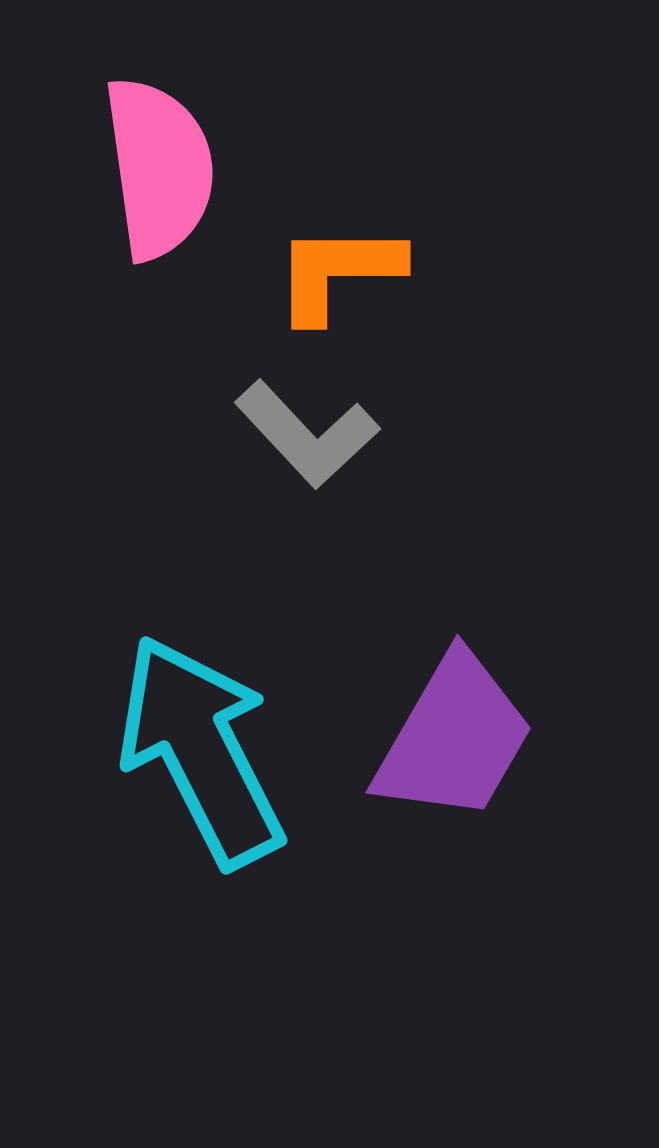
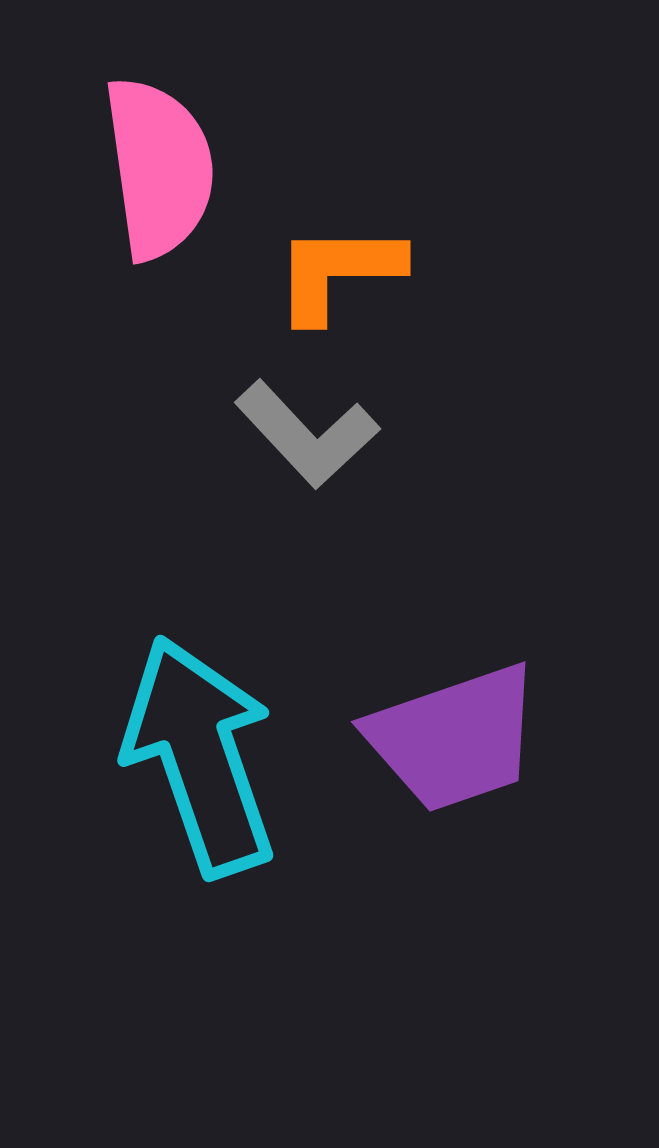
purple trapezoid: rotated 41 degrees clockwise
cyan arrow: moved 1 px left, 5 px down; rotated 8 degrees clockwise
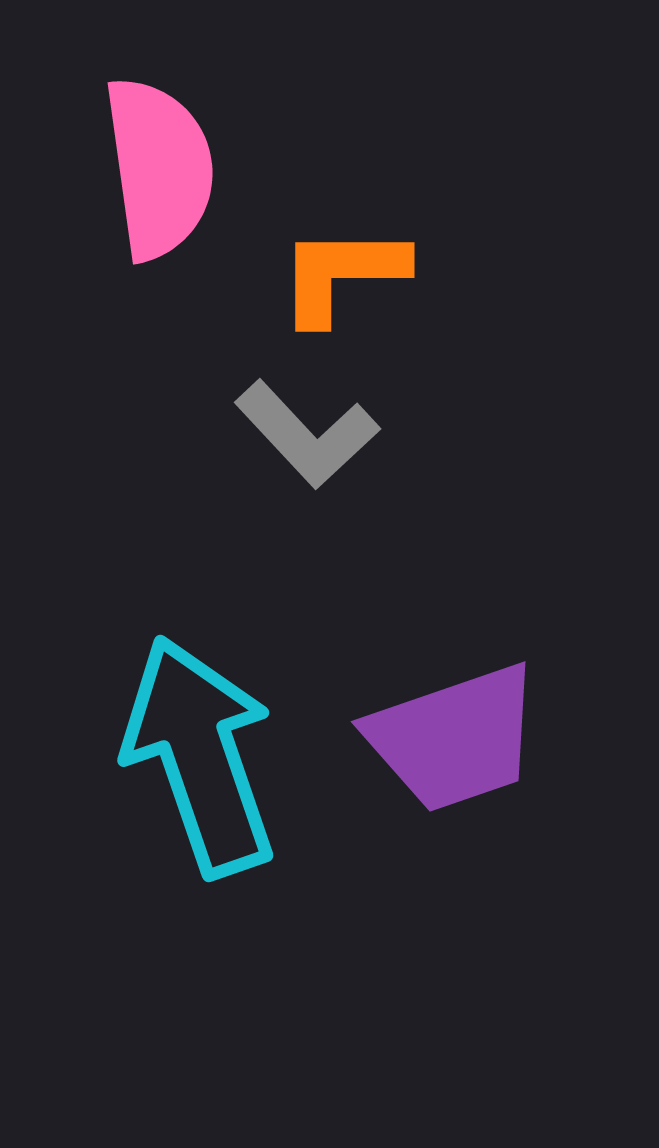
orange L-shape: moved 4 px right, 2 px down
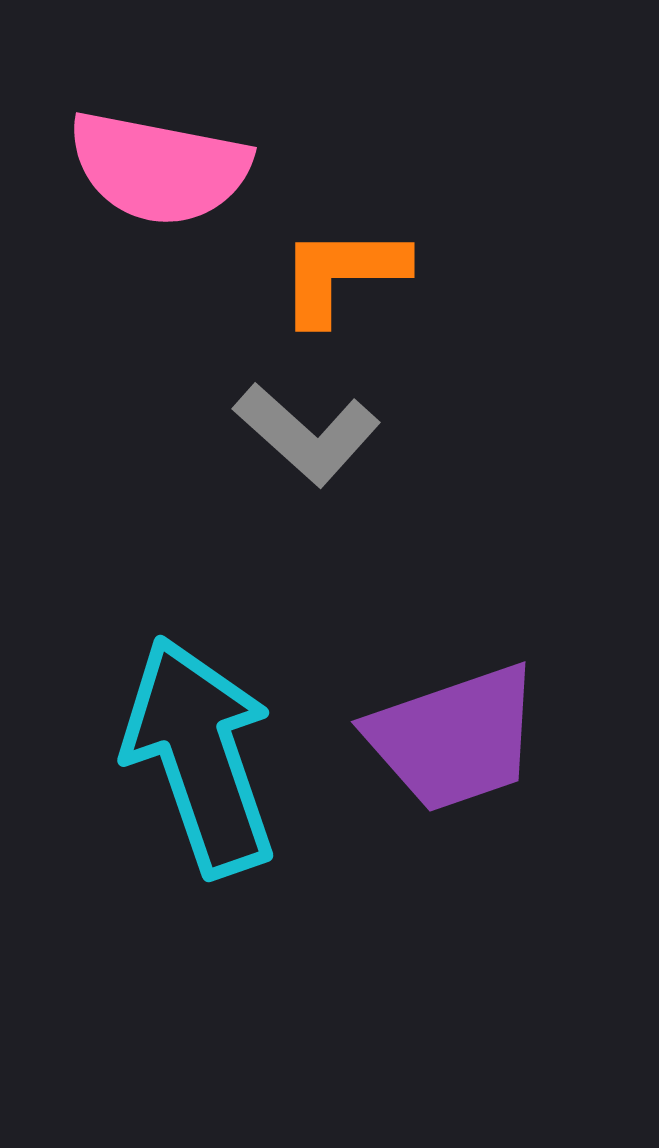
pink semicircle: rotated 109 degrees clockwise
gray L-shape: rotated 5 degrees counterclockwise
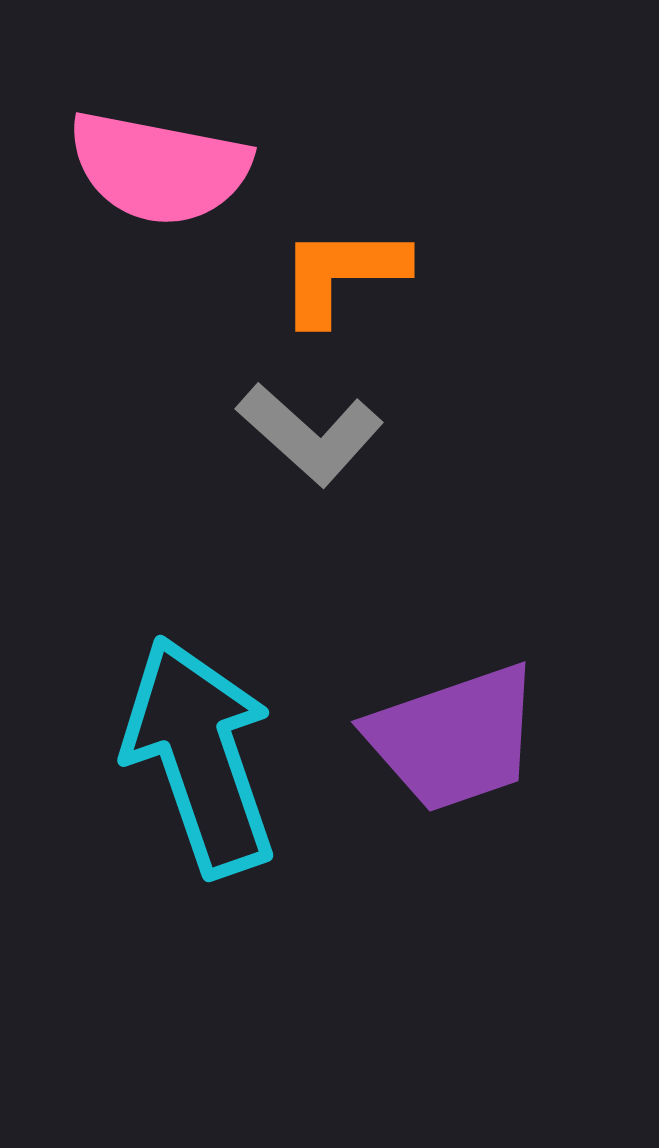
gray L-shape: moved 3 px right
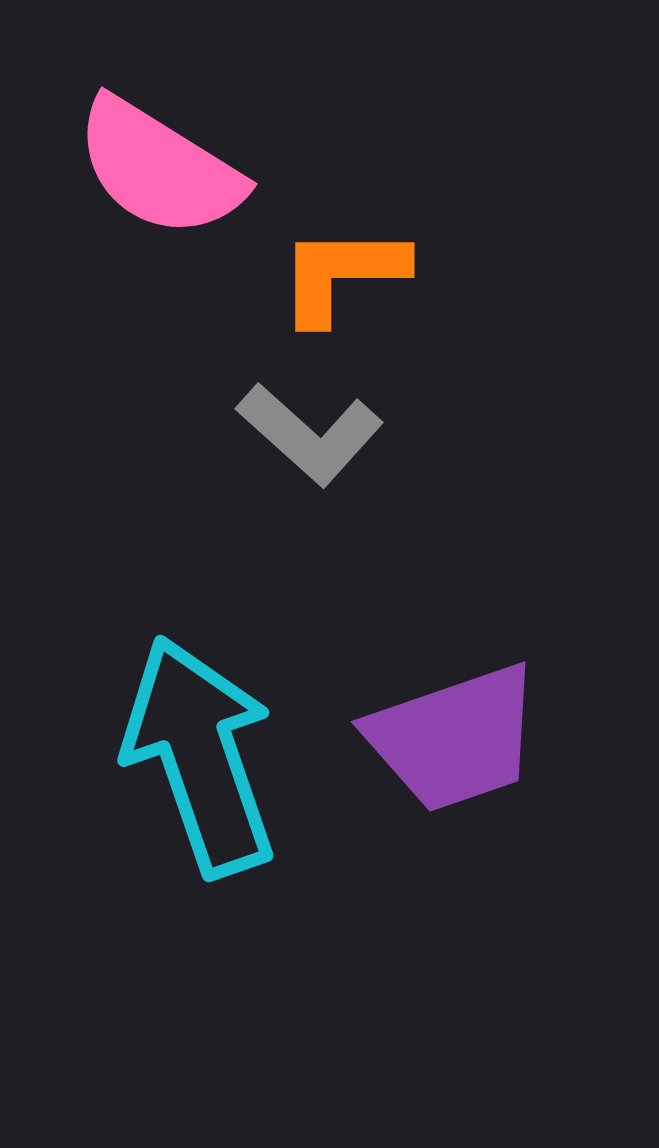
pink semicircle: rotated 21 degrees clockwise
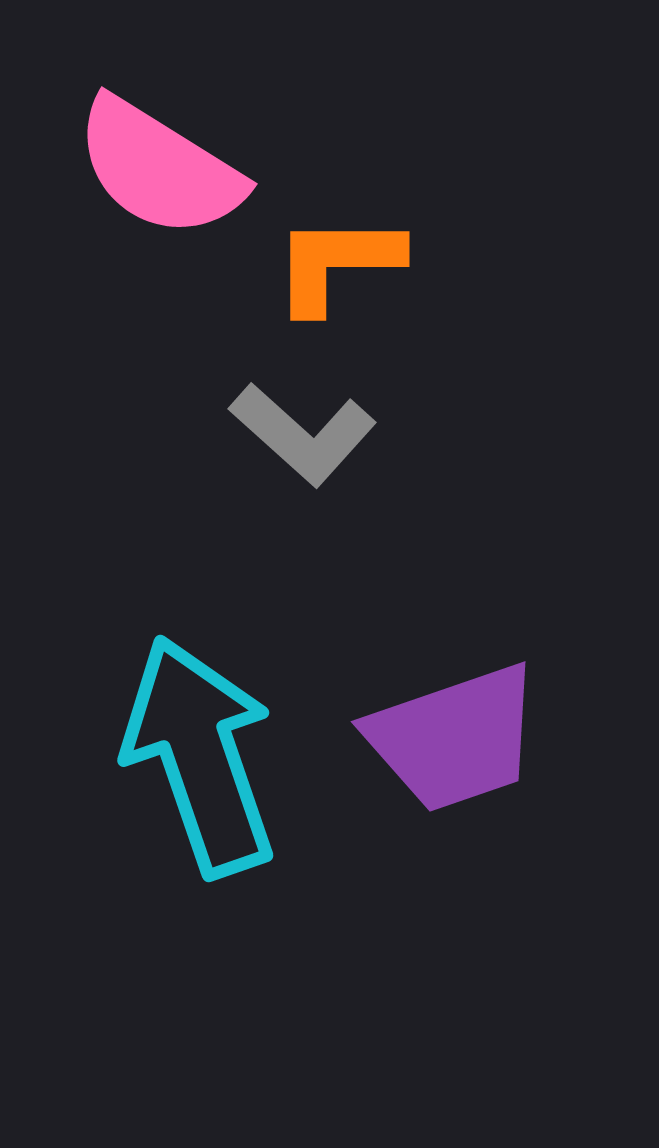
orange L-shape: moved 5 px left, 11 px up
gray L-shape: moved 7 px left
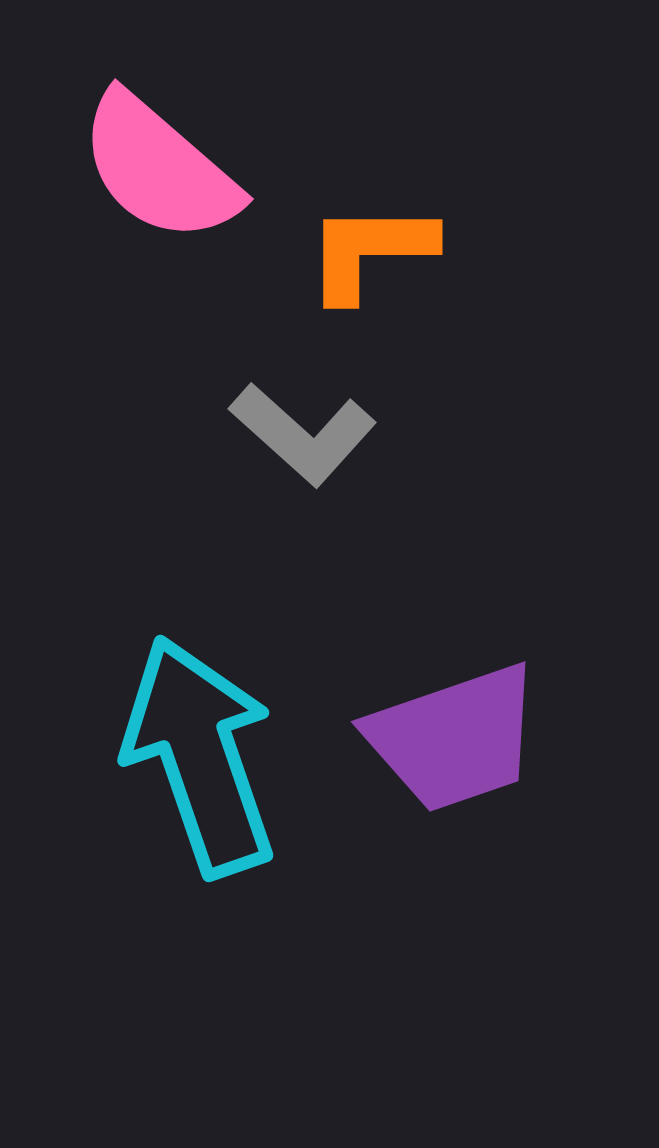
pink semicircle: rotated 9 degrees clockwise
orange L-shape: moved 33 px right, 12 px up
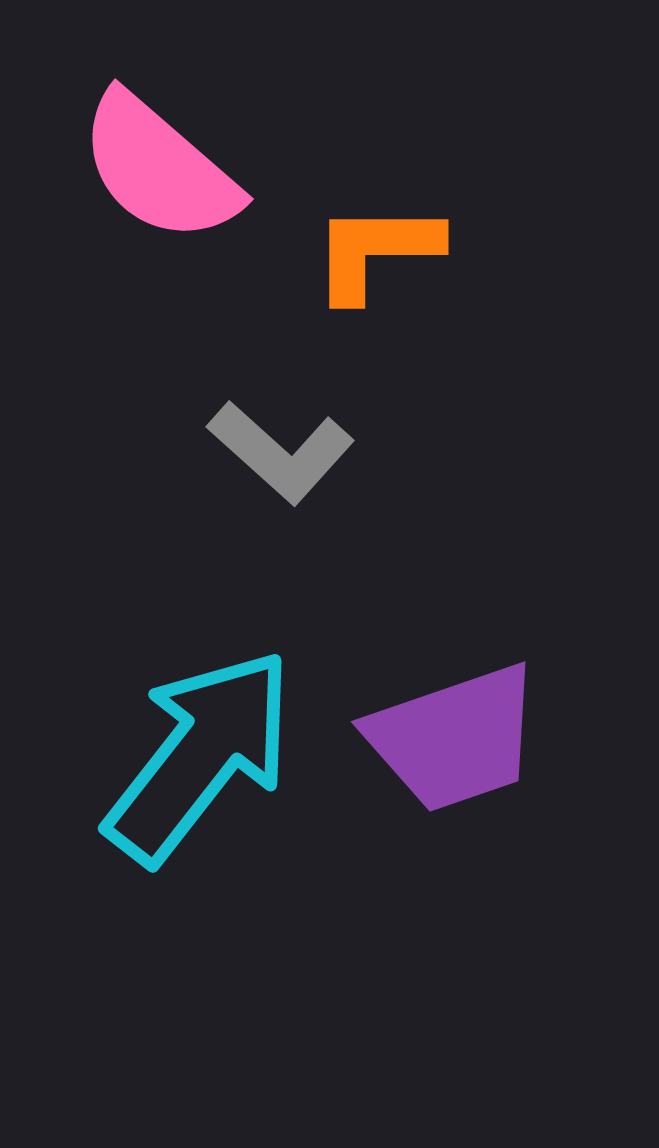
orange L-shape: moved 6 px right
gray L-shape: moved 22 px left, 18 px down
cyan arrow: rotated 57 degrees clockwise
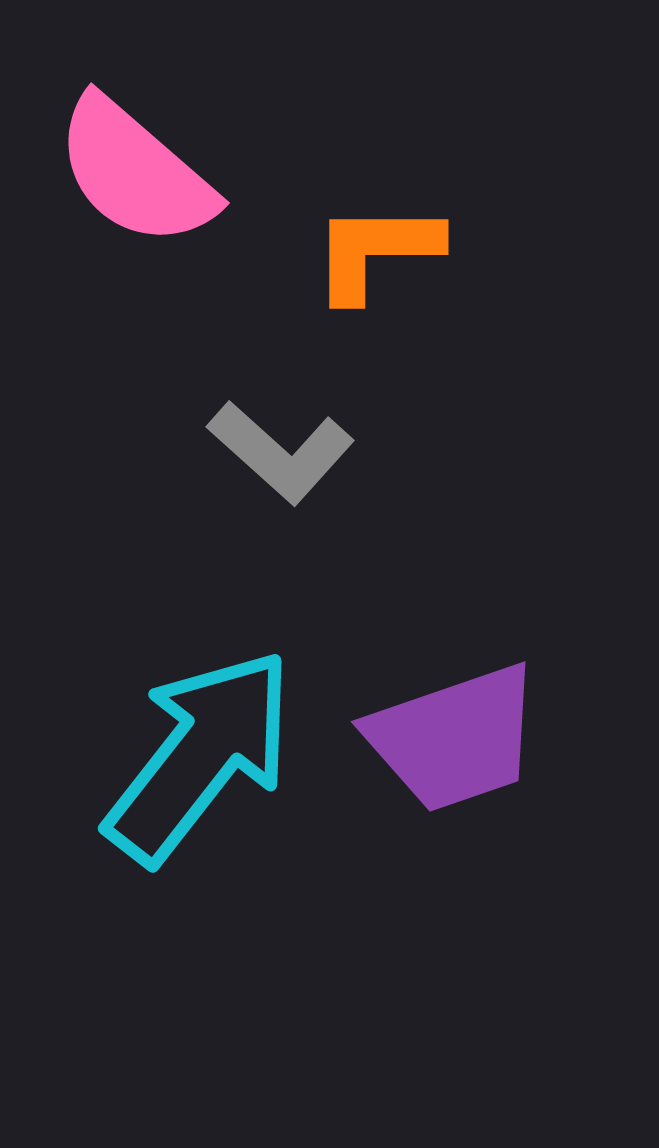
pink semicircle: moved 24 px left, 4 px down
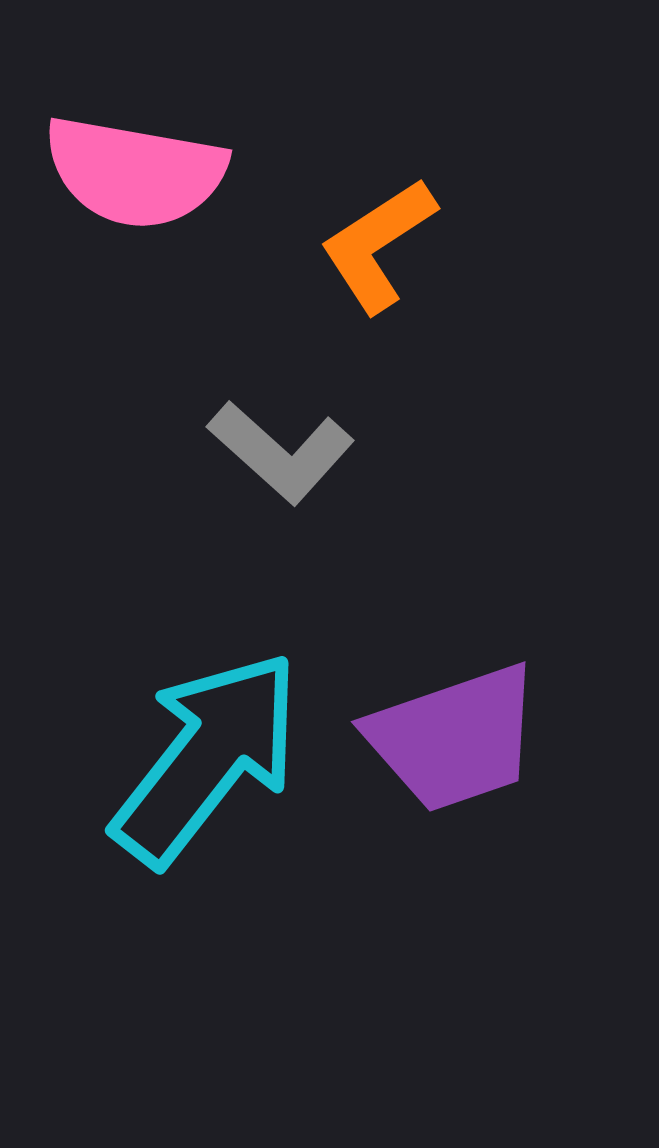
pink semicircle: rotated 31 degrees counterclockwise
orange L-shape: moved 2 px right, 6 px up; rotated 33 degrees counterclockwise
cyan arrow: moved 7 px right, 2 px down
